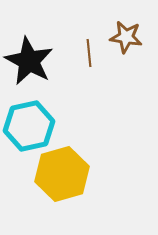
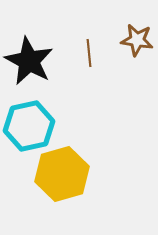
brown star: moved 11 px right, 3 px down
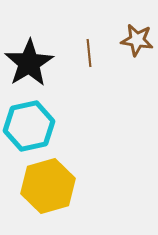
black star: moved 2 px down; rotated 12 degrees clockwise
yellow hexagon: moved 14 px left, 12 px down
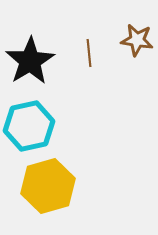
black star: moved 1 px right, 2 px up
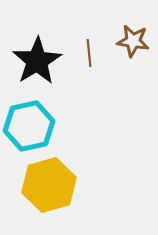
brown star: moved 4 px left, 1 px down
black star: moved 7 px right
yellow hexagon: moved 1 px right, 1 px up
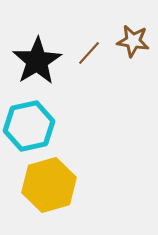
brown line: rotated 48 degrees clockwise
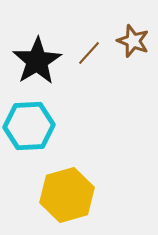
brown star: rotated 12 degrees clockwise
cyan hexagon: rotated 9 degrees clockwise
yellow hexagon: moved 18 px right, 10 px down
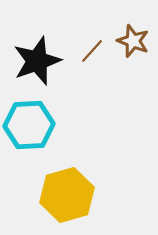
brown line: moved 3 px right, 2 px up
black star: rotated 12 degrees clockwise
cyan hexagon: moved 1 px up
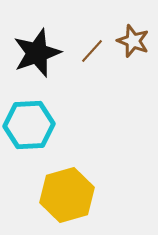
black star: moved 8 px up
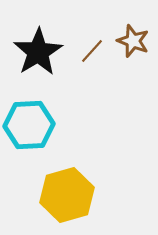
black star: moved 1 px right, 1 px up; rotated 12 degrees counterclockwise
